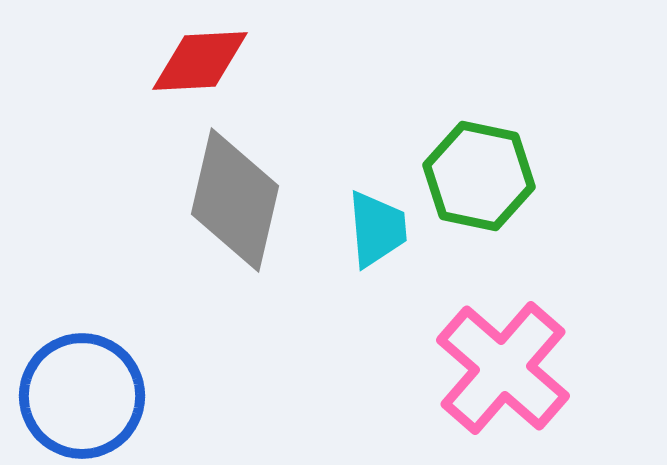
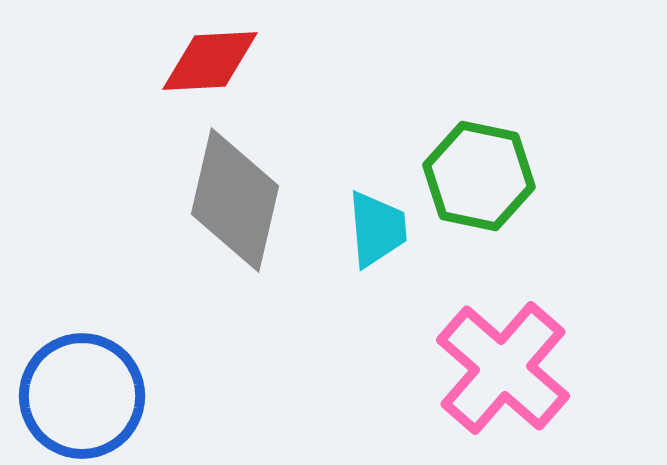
red diamond: moved 10 px right
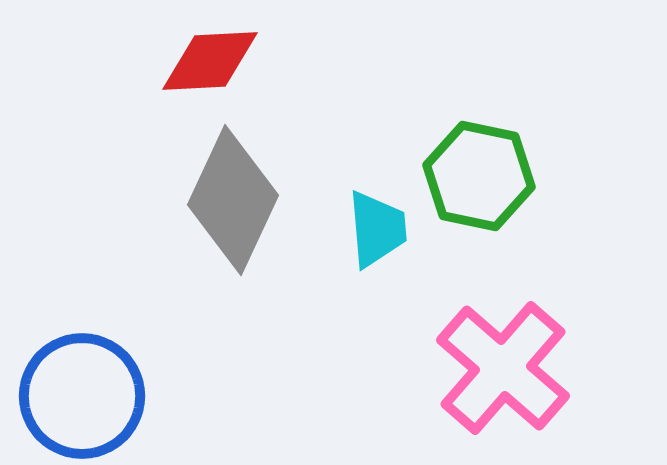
gray diamond: moved 2 px left; rotated 12 degrees clockwise
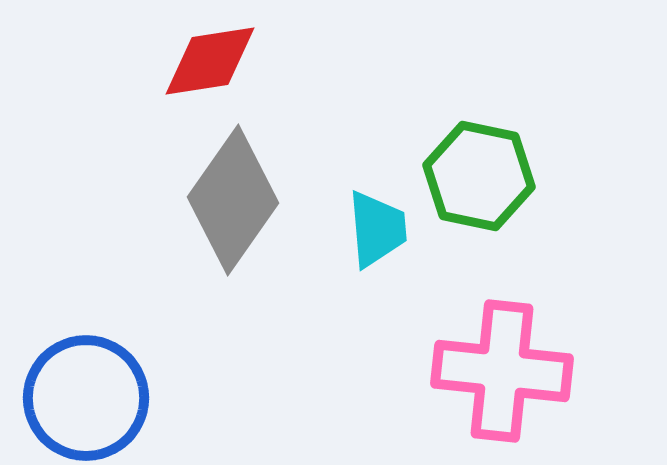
red diamond: rotated 6 degrees counterclockwise
gray diamond: rotated 10 degrees clockwise
pink cross: moved 1 px left, 3 px down; rotated 35 degrees counterclockwise
blue circle: moved 4 px right, 2 px down
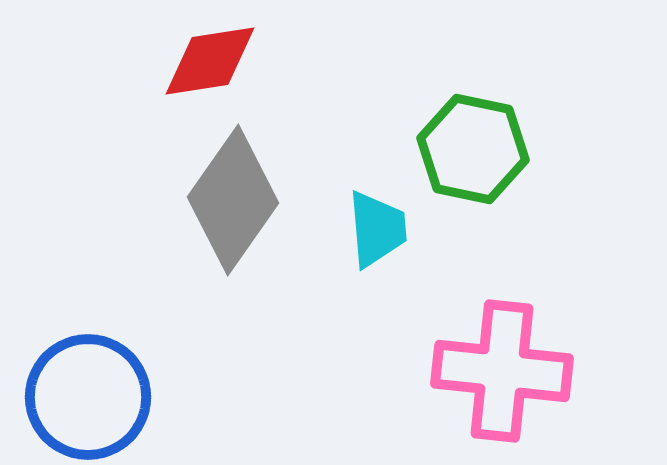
green hexagon: moved 6 px left, 27 px up
blue circle: moved 2 px right, 1 px up
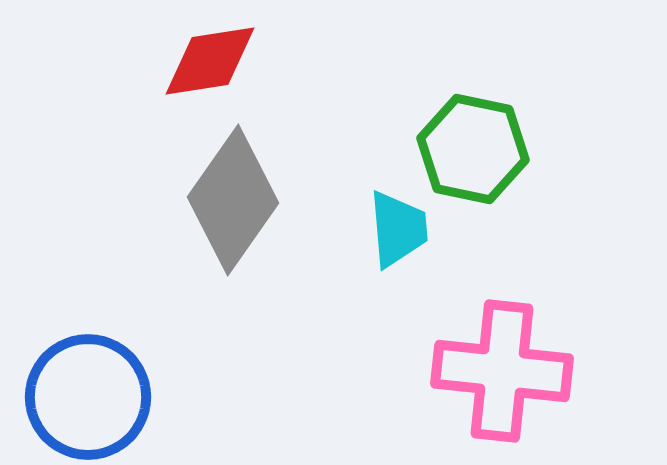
cyan trapezoid: moved 21 px right
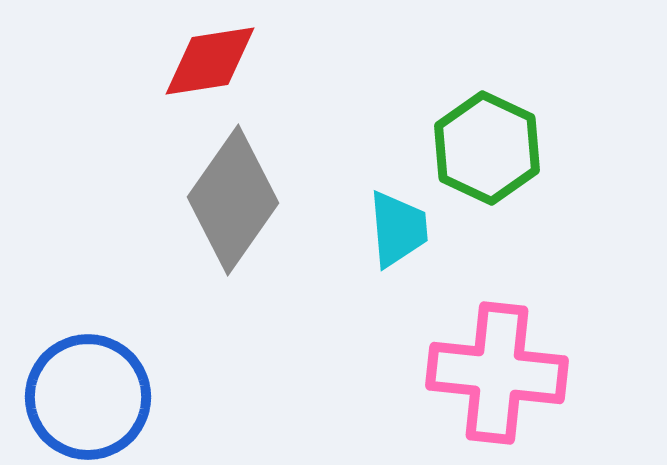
green hexagon: moved 14 px right, 1 px up; rotated 13 degrees clockwise
pink cross: moved 5 px left, 2 px down
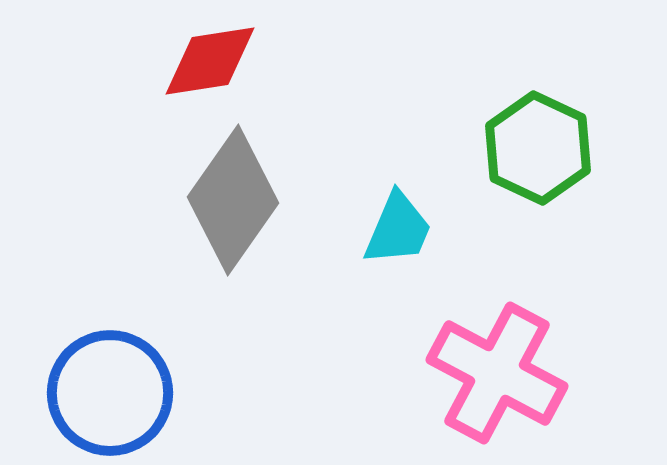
green hexagon: moved 51 px right
cyan trapezoid: rotated 28 degrees clockwise
pink cross: rotated 22 degrees clockwise
blue circle: moved 22 px right, 4 px up
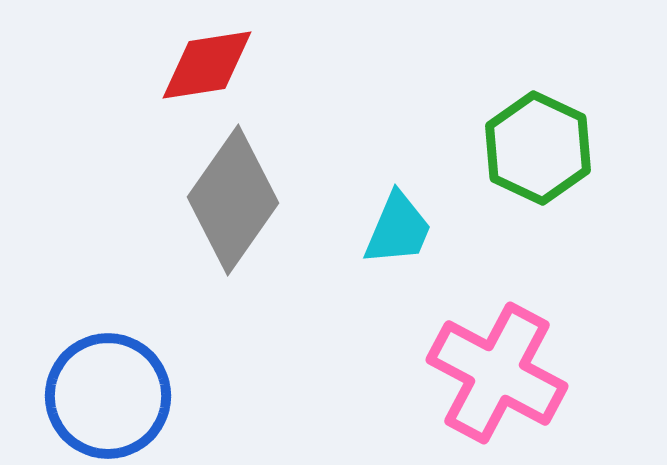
red diamond: moved 3 px left, 4 px down
blue circle: moved 2 px left, 3 px down
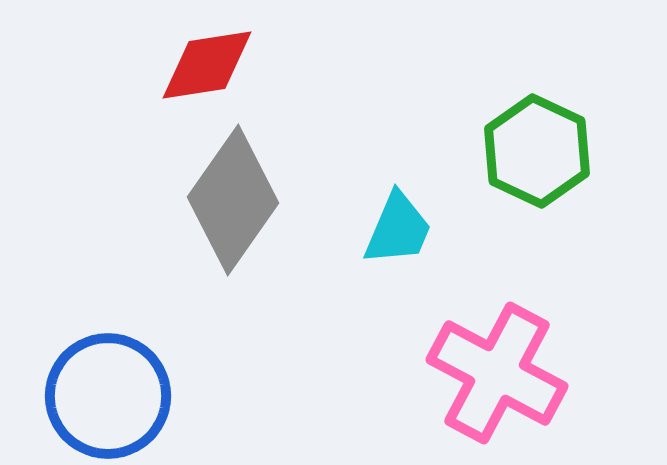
green hexagon: moved 1 px left, 3 px down
